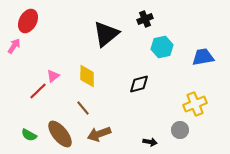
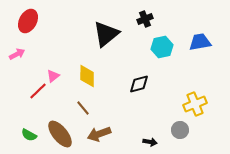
pink arrow: moved 3 px right, 8 px down; rotated 28 degrees clockwise
blue trapezoid: moved 3 px left, 15 px up
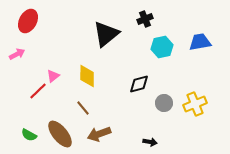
gray circle: moved 16 px left, 27 px up
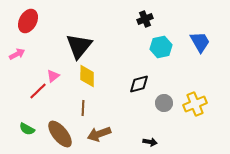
black triangle: moved 27 px left, 12 px down; rotated 12 degrees counterclockwise
blue trapezoid: rotated 70 degrees clockwise
cyan hexagon: moved 1 px left
brown line: rotated 42 degrees clockwise
green semicircle: moved 2 px left, 6 px up
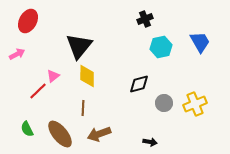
green semicircle: rotated 35 degrees clockwise
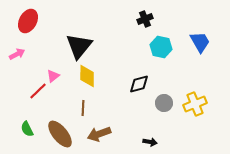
cyan hexagon: rotated 25 degrees clockwise
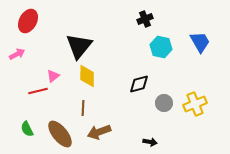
red line: rotated 30 degrees clockwise
brown arrow: moved 2 px up
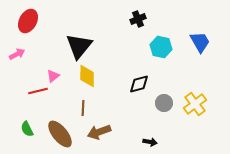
black cross: moved 7 px left
yellow cross: rotated 15 degrees counterclockwise
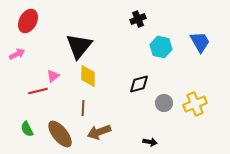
yellow diamond: moved 1 px right
yellow cross: rotated 15 degrees clockwise
